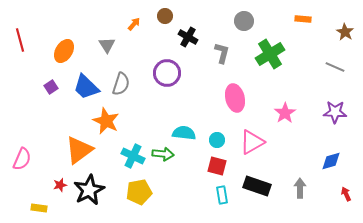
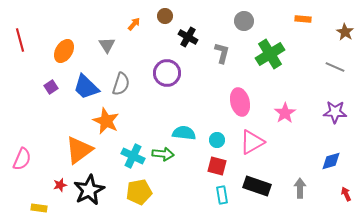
pink ellipse: moved 5 px right, 4 px down
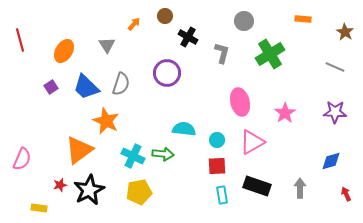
cyan semicircle: moved 4 px up
red square: rotated 18 degrees counterclockwise
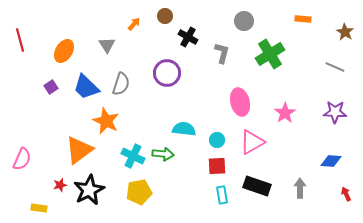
blue diamond: rotated 20 degrees clockwise
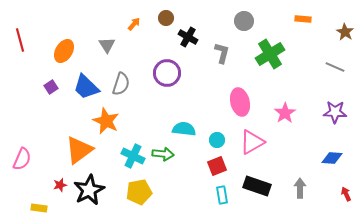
brown circle: moved 1 px right, 2 px down
blue diamond: moved 1 px right, 3 px up
red square: rotated 18 degrees counterclockwise
